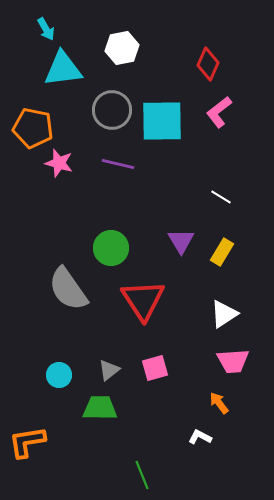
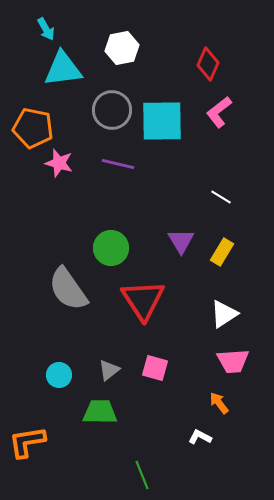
pink square: rotated 32 degrees clockwise
green trapezoid: moved 4 px down
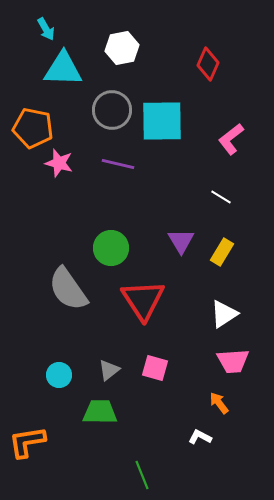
cyan triangle: rotated 9 degrees clockwise
pink L-shape: moved 12 px right, 27 px down
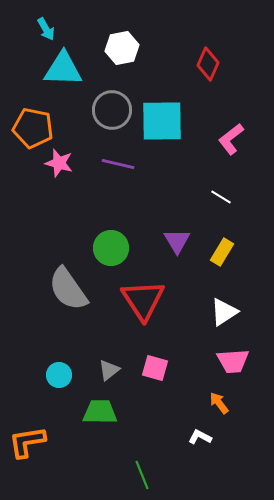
purple triangle: moved 4 px left
white triangle: moved 2 px up
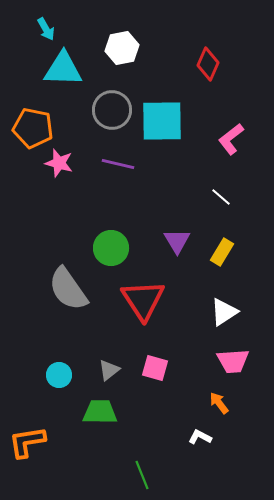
white line: rotated 10 degrees clockwise
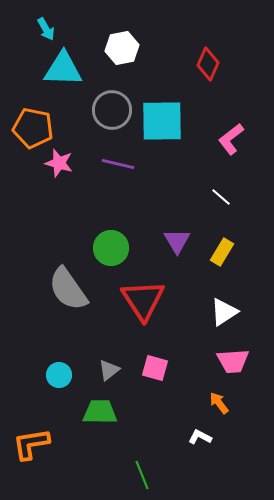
orange L-shape: moved 4 px right, 2 px down
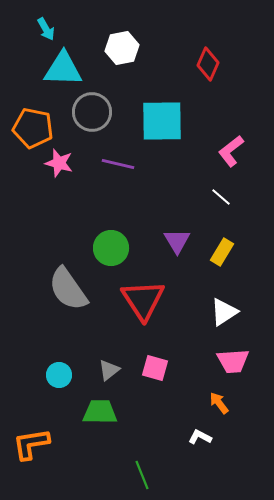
gray circle: moved 20 px left, 2 px down
pink L-shape: moved 12 px down
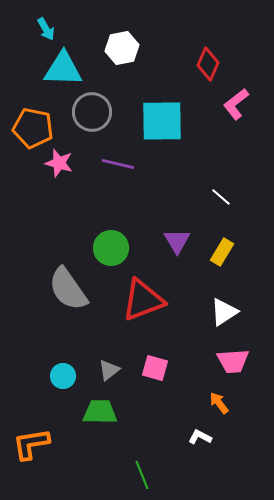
pink L-shape: moved 5 px right, 47 px up
red triangle: rotated 42 degrees clockwise
cyan circle: moved 4 px right, 1 px down
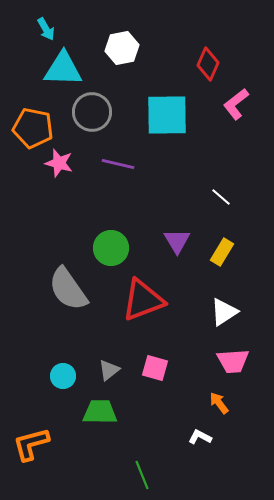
cyan square: moved 5 px right, 6 px up
orange L-shape: rotated 6 degrees counterclockwise
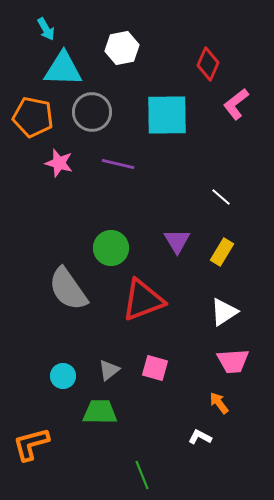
orange pentagon: moved 11 px up
